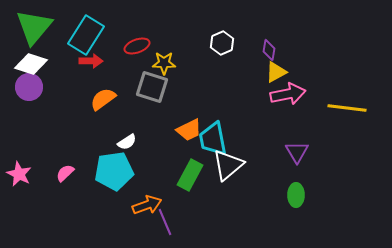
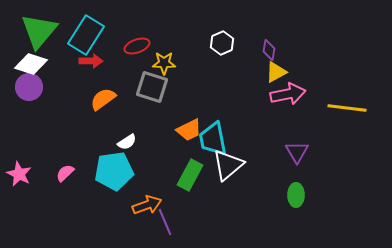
green triangle: moved 5 px right, 4 px down
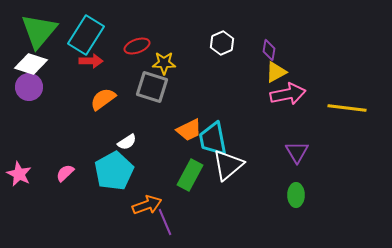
cyan pentagon: rotated 21 degrees counterclockwise
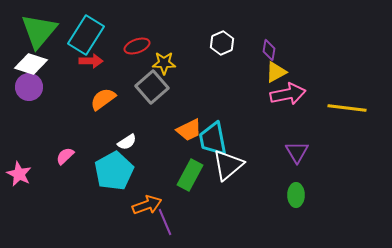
gray square: rotated 32 degrees clockwise
pink semicircle: moved 17 px up
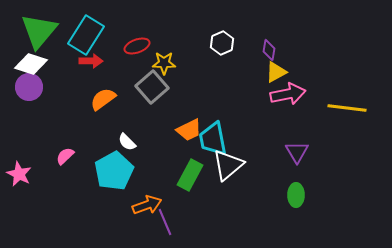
white semicircle: rotated 78 degrees clockwise
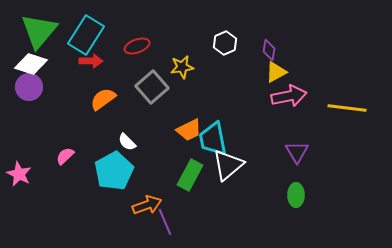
white hexagon: moved 3 px right
yellow star: moved 18 px right, 4 px down; rotated 10 degrees counterclockwise
pink arrow: moved 1 px right, 2 px down
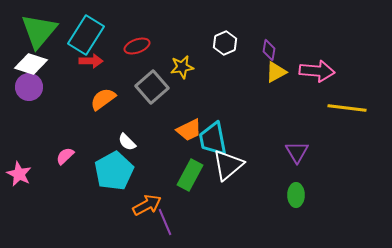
pink arrow: moved 28 px right, 25 px up; rotated 16 degrees clockwise
orange arrow: rotated 8 degrees counterclockwise
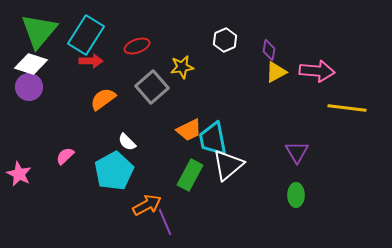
white hexagon: moved 3 px up
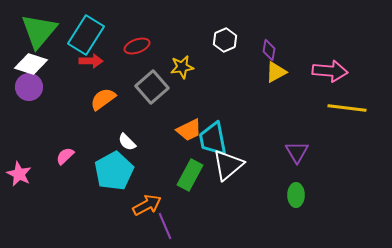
pink arrow: moved 13 px right
purple line: moved 4 px down
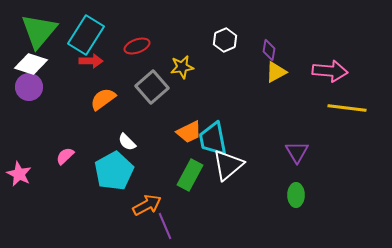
orange trapezoid: moved 2 px down
